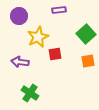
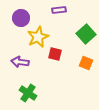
purple circle: moved 2 px right, 2 px down
red square: rotated 24 degrees clockwise
orange square: moved 2 px left, 2 px down; rotated 32 degrees clockwise
green cross: moved 2 px left
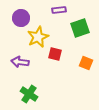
green square: moved 6 px left, 6 px up; rotated 24 degrees clockwise
green cross: moved 1 px right, 1 px down
